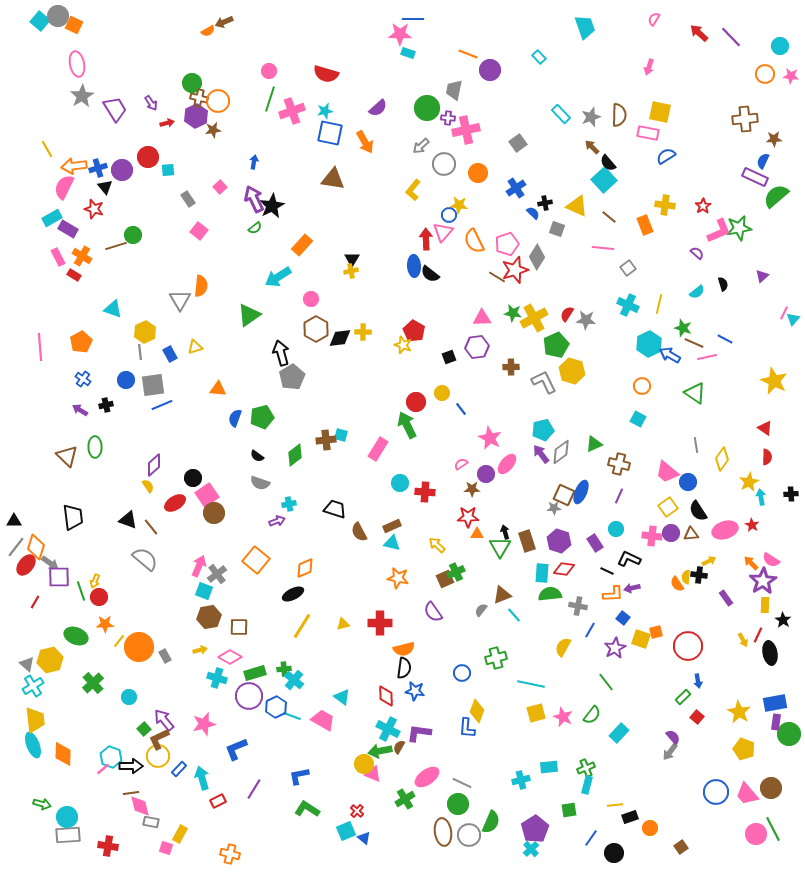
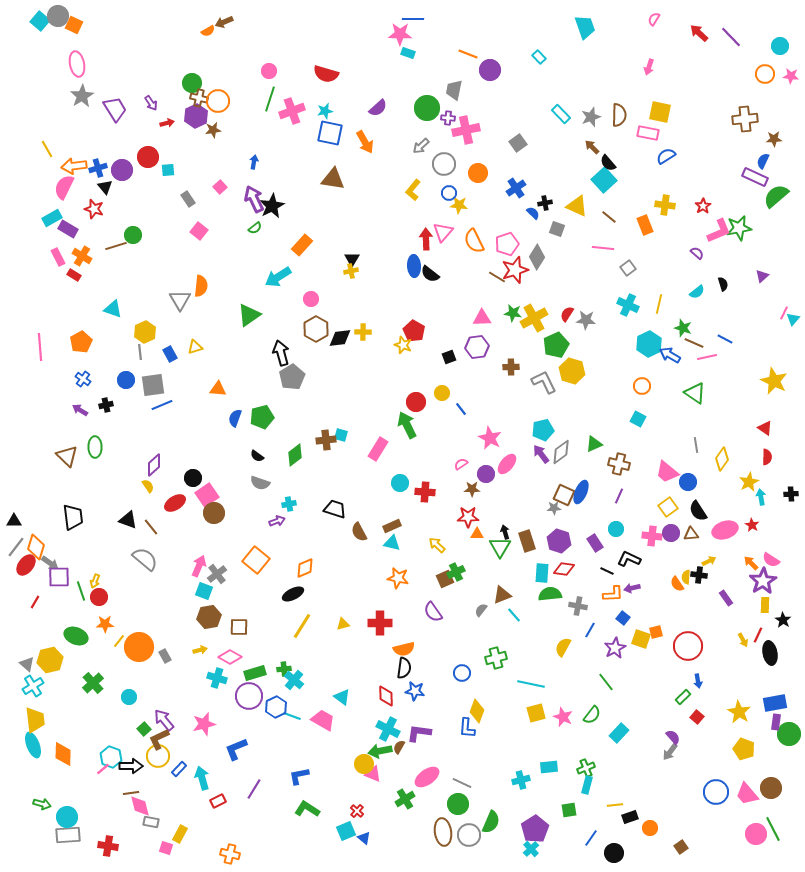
blue circle at (449, 215): moved 22 px up
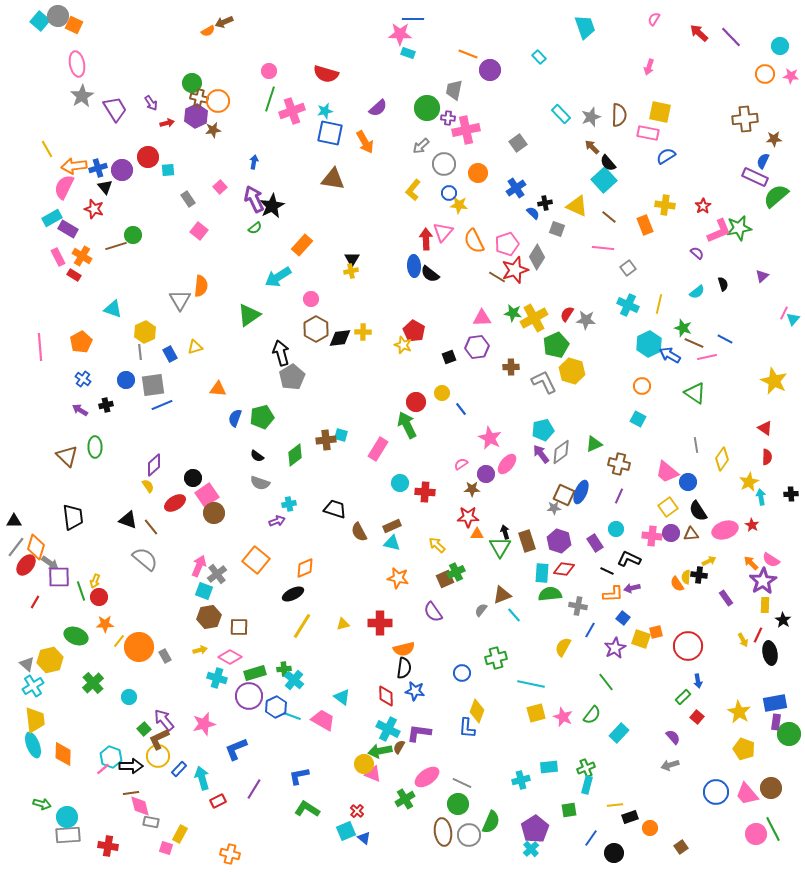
gray arrow at (670, 752): moved 13 px down; rotated 36 degrees clockwise
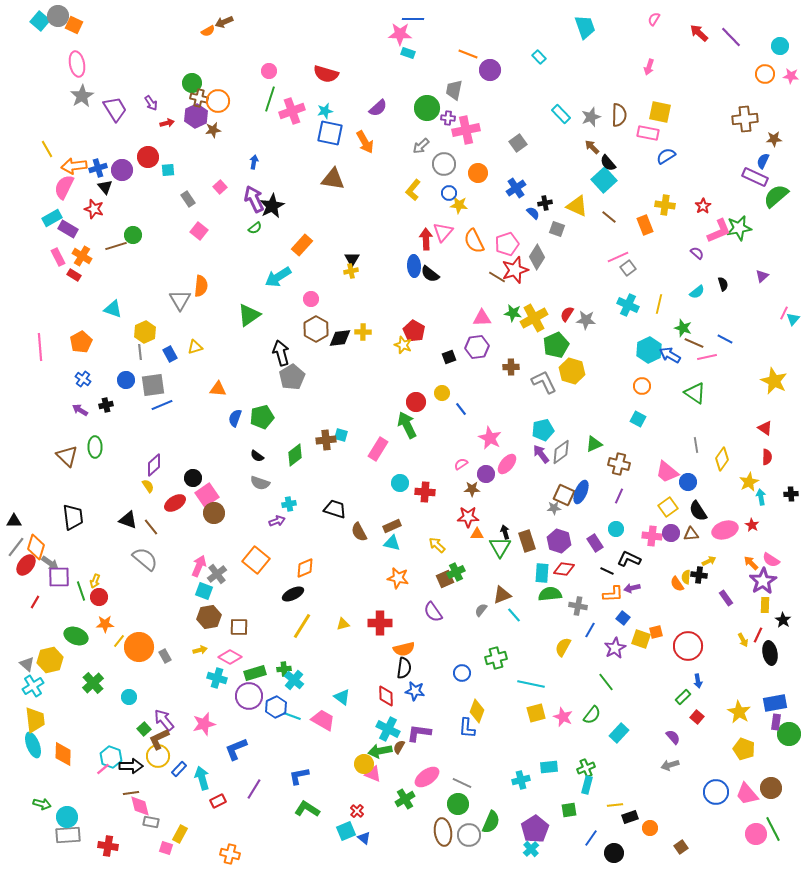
pink line at (603, 248): moved 15 px right, 9 px down; rotated 30 degrees counterclockwise
cyan hexagon at (649, 344): moved 6 px down
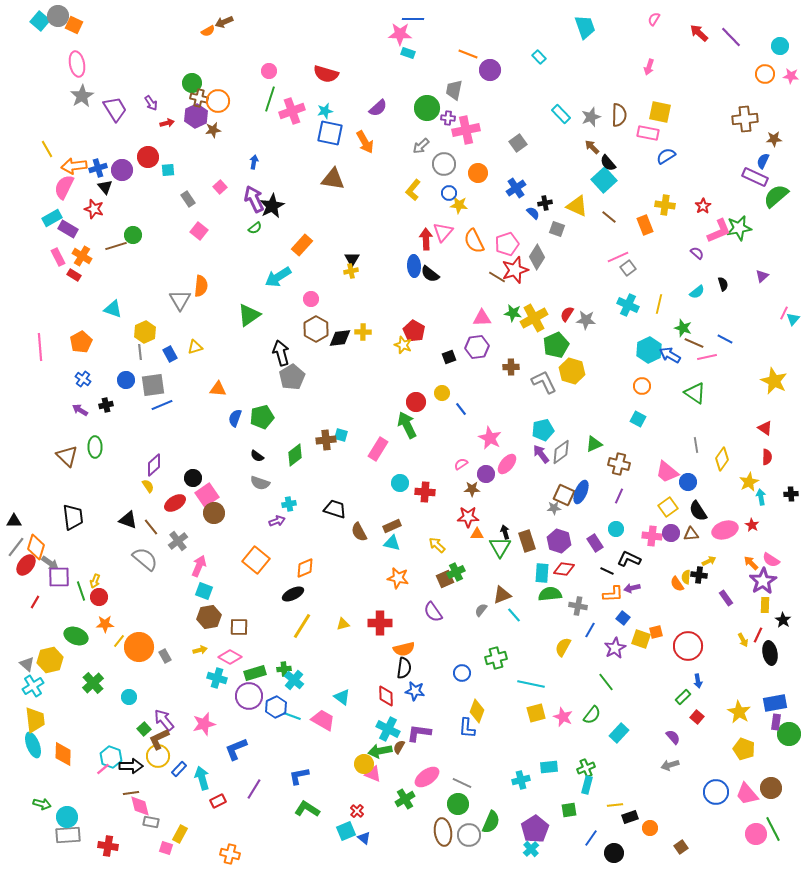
gray cross at (217, 574): moved 39 px left, 33 px up
